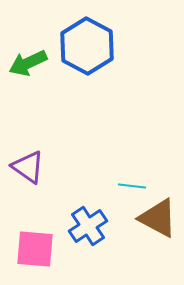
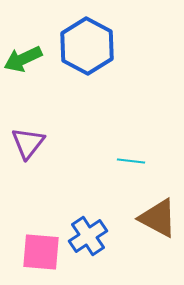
green arrow: moved 5 px left, 4 px up
purple triangle: moved 24 px up; rotated 33 degrees clockwise
cyan line: moved 1 px left, 25 px up
blue cross: moved 10 px down
pink square: moved 6 px right, 3 px down
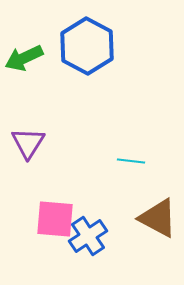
green arrow: moved 1 px right, 1 px up
purple triangle: rotated 6 degrees counterclockwise
pink square: moved 14 px right, 33 px up
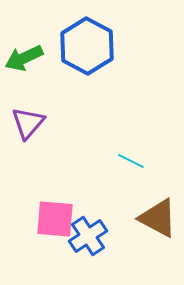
purple triangle: moved 20 px up; rotated 9 degrees clockwise
cyan line: rotated 20 degrees clockwise
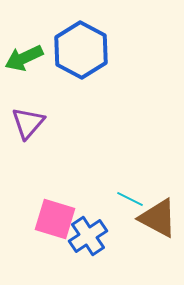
blue hexagon: moved 6 px left, 4 px down
cyan line: moved 1 px left, 38 px down
pink square: rotated 12 degrees clockwise
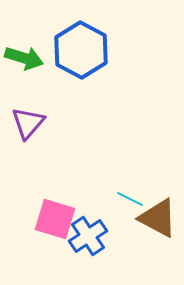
green arrow: rotated 138 degrees counterclockwise
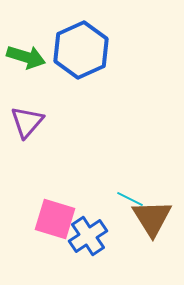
blue hexagon: rotated 8 degrees clockwise
green arrow: moved 2 px right, 1 px up
purple triangle: moved 1 px left, 1 px up
brown triangle: moved 6 px left; rotated 30 degrees clockwise
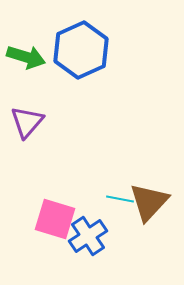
cyan line: moved 10 px left; rotated 16 degrees counterclockwise
brown triangle: moved 3 px left, 16 px up; rotated 15 degrees clockwise
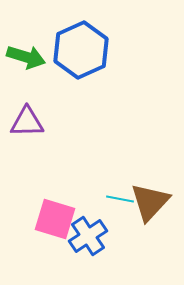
purple triangle: rotated 48 degrees clockwise
brown triangle: moved 1 px right
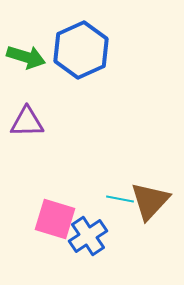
brown triangle: moved 1 px up
